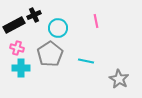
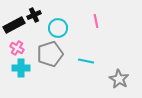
pink cross: rotated 16 degrees clockwise
gray pentagon: rotated 15 degrees clockwise
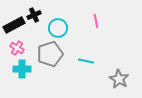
cyan cross: moved 1 px right, 1 px down
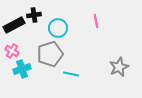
black cross: rotated 16 degrees clockwise
pink cross: moved 5 px left, 3 px down
cyan line: moved 15 px left, 13 px down
cyan cross: rotated 18 degrees counterclockwise
gray star: moved 12 px up; rotated 18 degrees clockwise
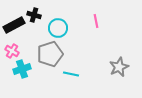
black cross: rotated 24 degrees clockwise
